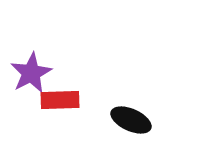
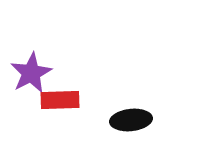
black ellipse: rotated 30 degrees counterclockwise
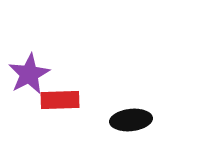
purple star: moved 2 px left, 1 px down
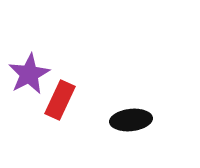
red rectangle: rotated 63 degrees counterclockwise
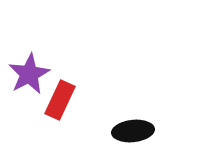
black ellipse: moved 2 px right, 11 px down
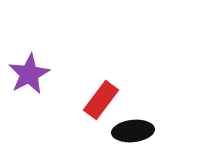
red rectangle: moved 41 px right; rotated 12 degrees clockwise
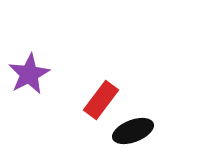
black ellipse: rotated 15 degrees counterclockwise
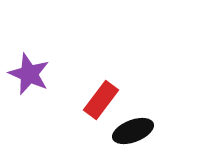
purple star: rotated 21 degrees counterclockwise
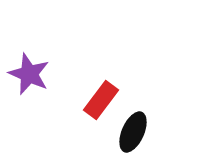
black ellipse: moved 1 px down; rotated 45 degrees counterclockwise
